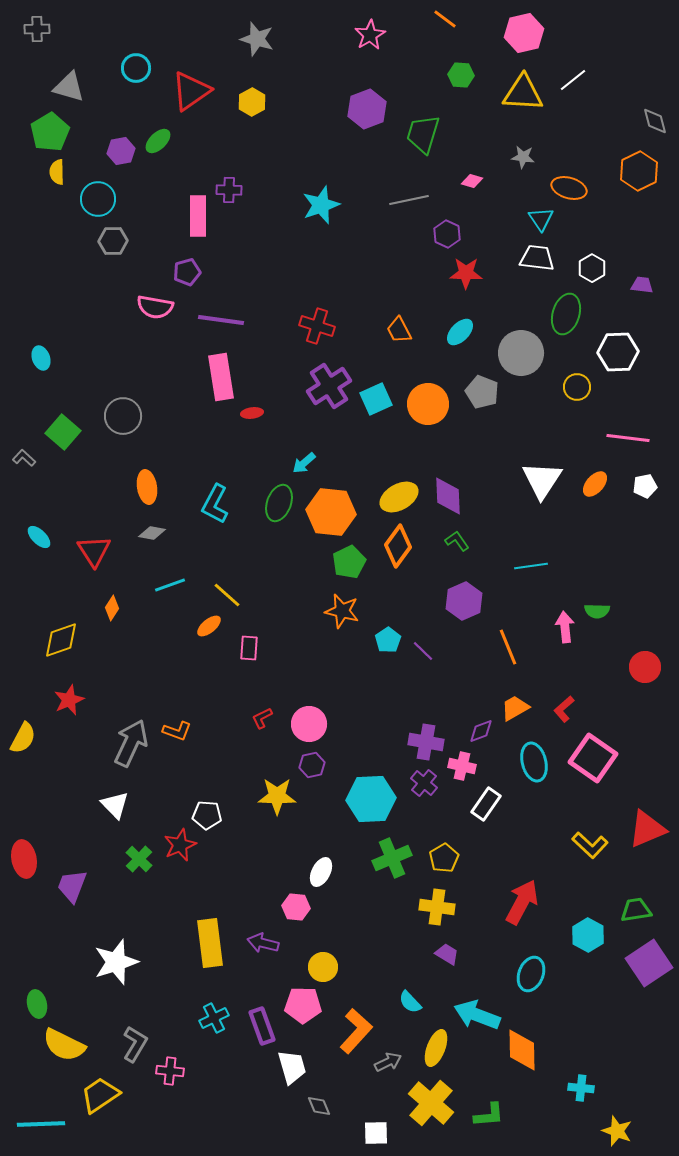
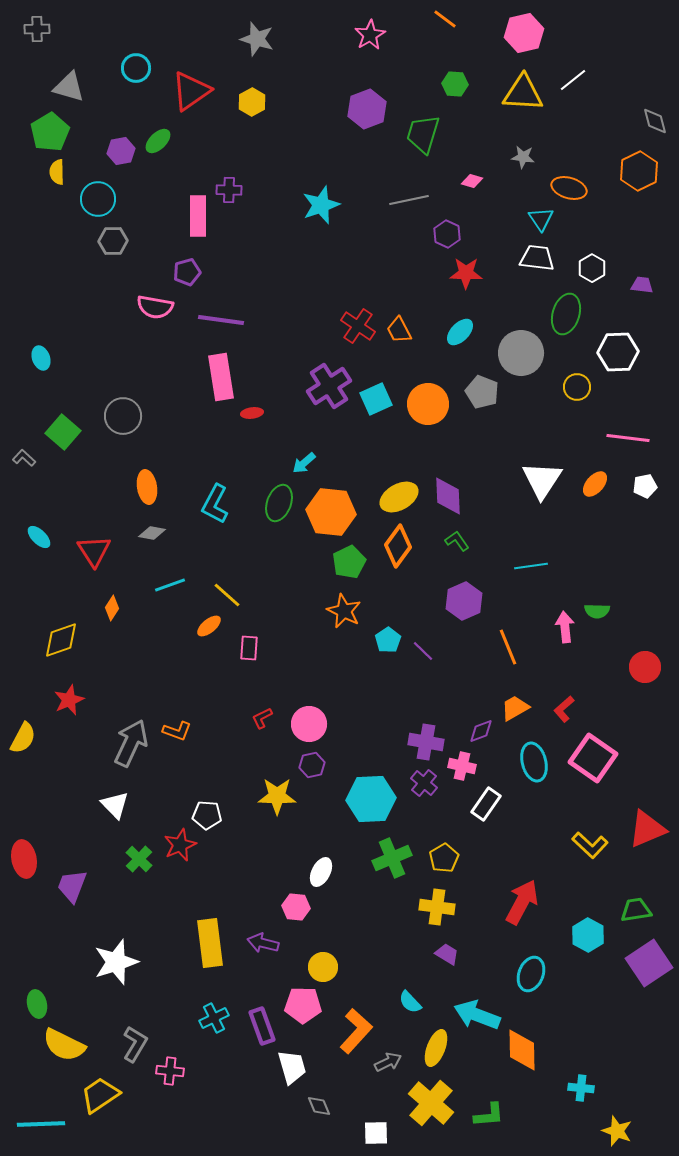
green hexagon at (461, 75): moved 6 px left, 9 px down
red cross at (317, 326): moved 41 px right; rotated 16 degrees clockwise
orange star at (342, 611): moved 2 px right; rotated 12 degrees clockwise
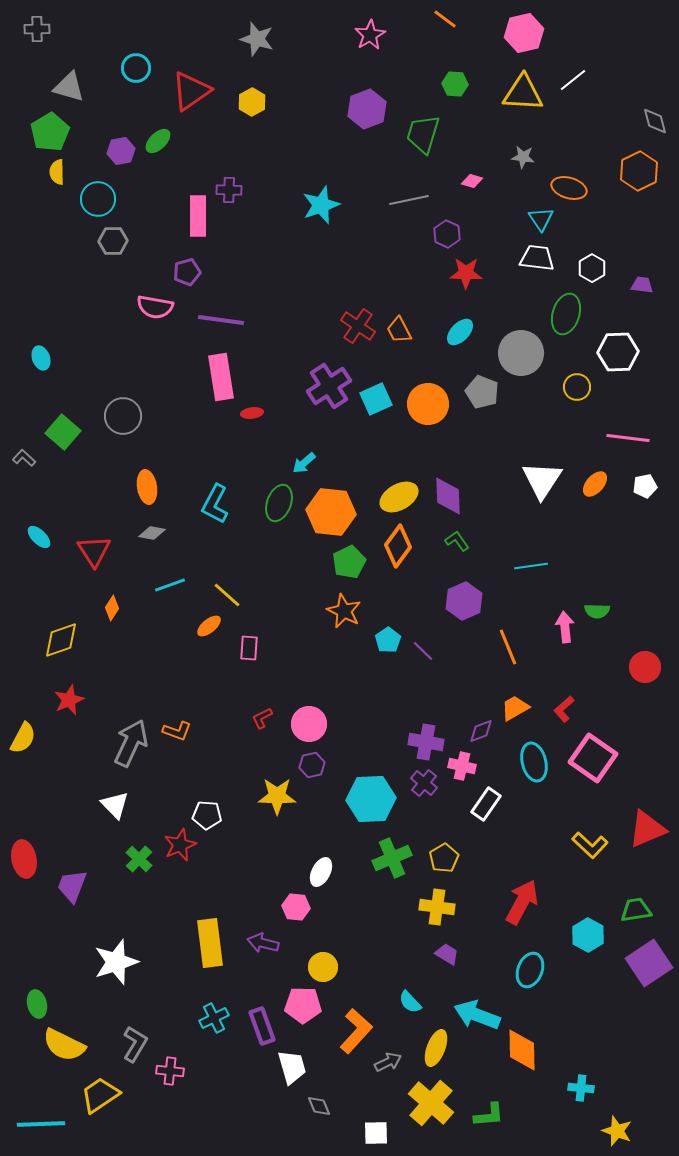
cyan ellipse at (531, 974): moved 1 px left, 4 px up
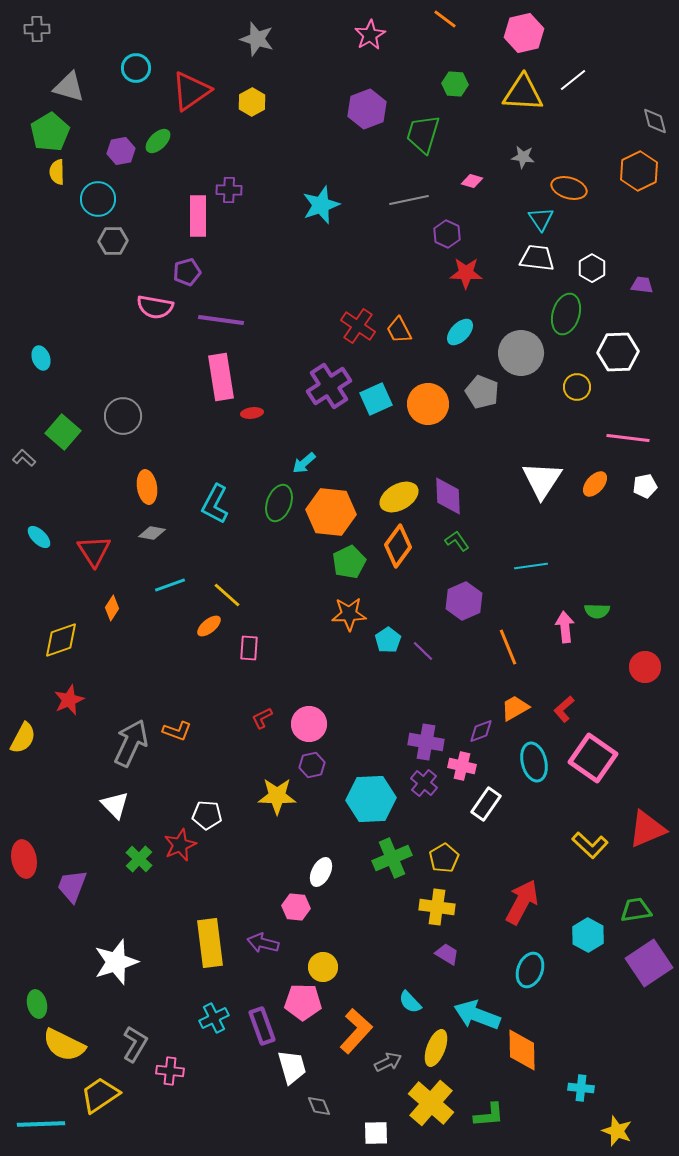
orange star at (344, 611): moved 5 px right, 3 px down; rotated 28 degrees counterclockwise
pink pentagon at (303, 1005): moved 3 px up
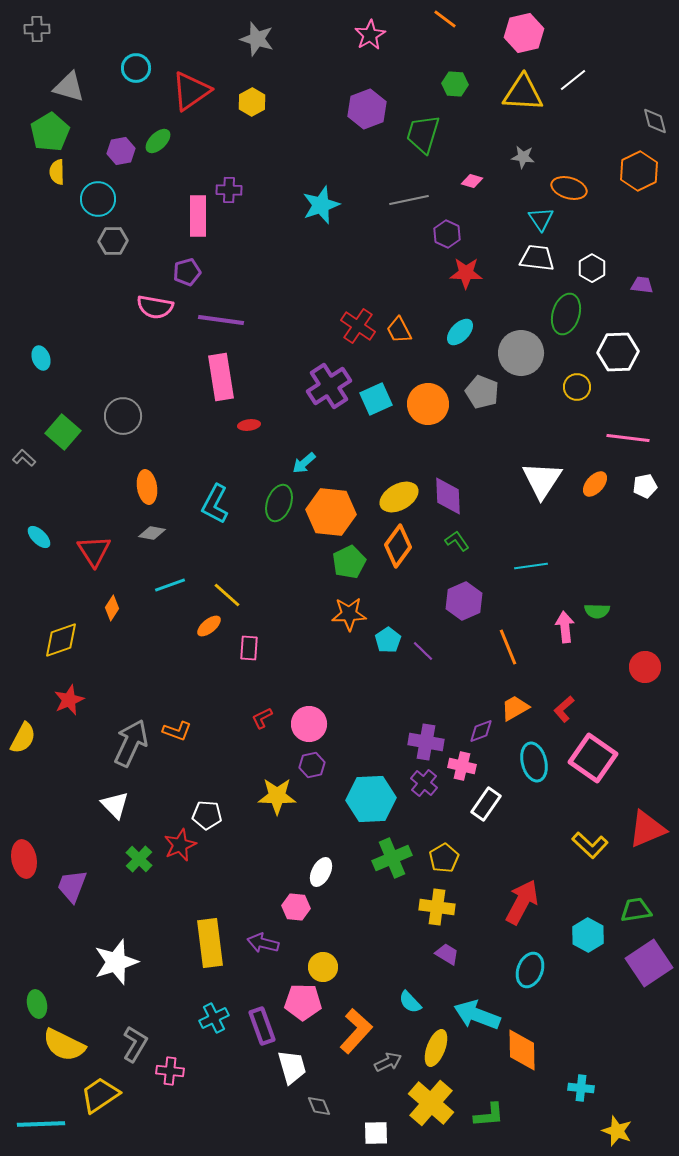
red ellipse at (252, 413): moved 3 px left, 12 px down
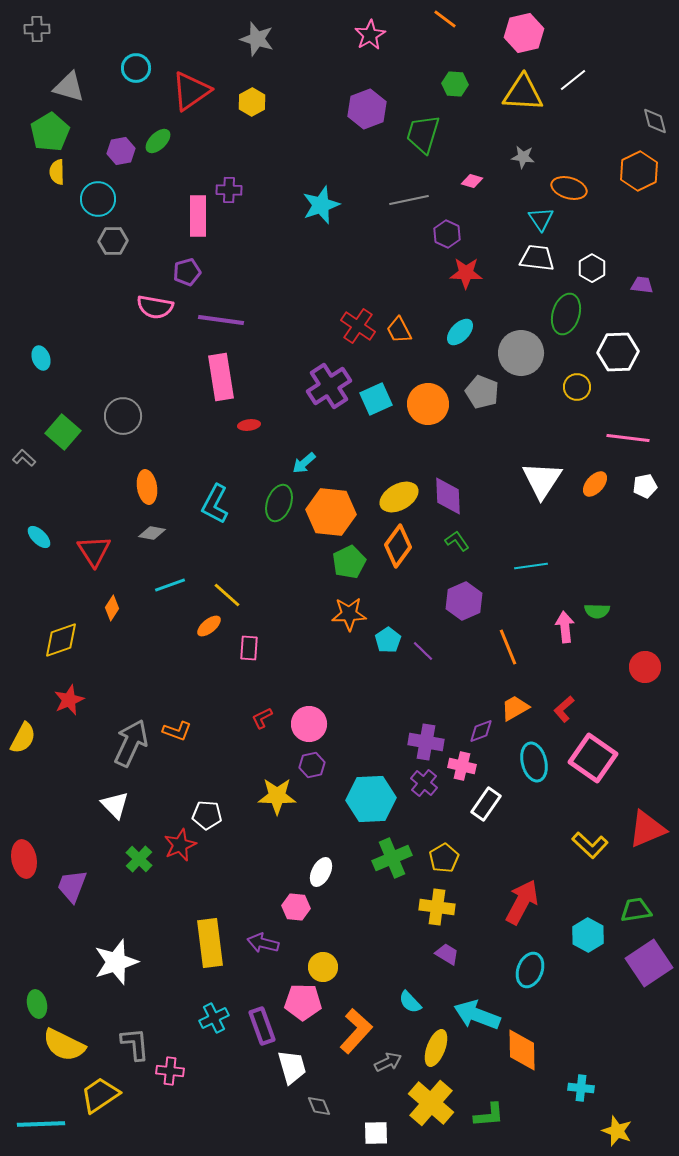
gray L-shape at (135, 1044): rotated 36 degrees counterclockwise
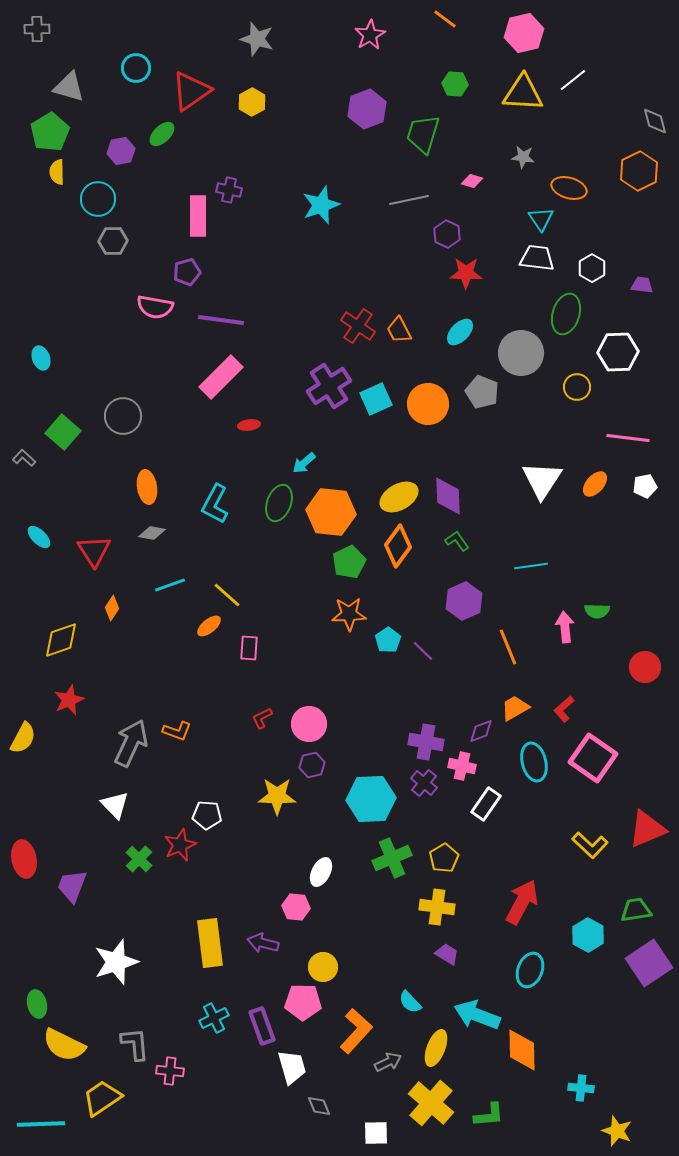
green ellipse at (158, 141): moved 4 px right, 7 px up
purple cross at (229, 190): rotated 10 degrees clockwise
pink rectangle at (221, 377): rotated 54 degrees clockwise
yellow trapezoid at (100, 1095): moved 2 px right, 3 px down
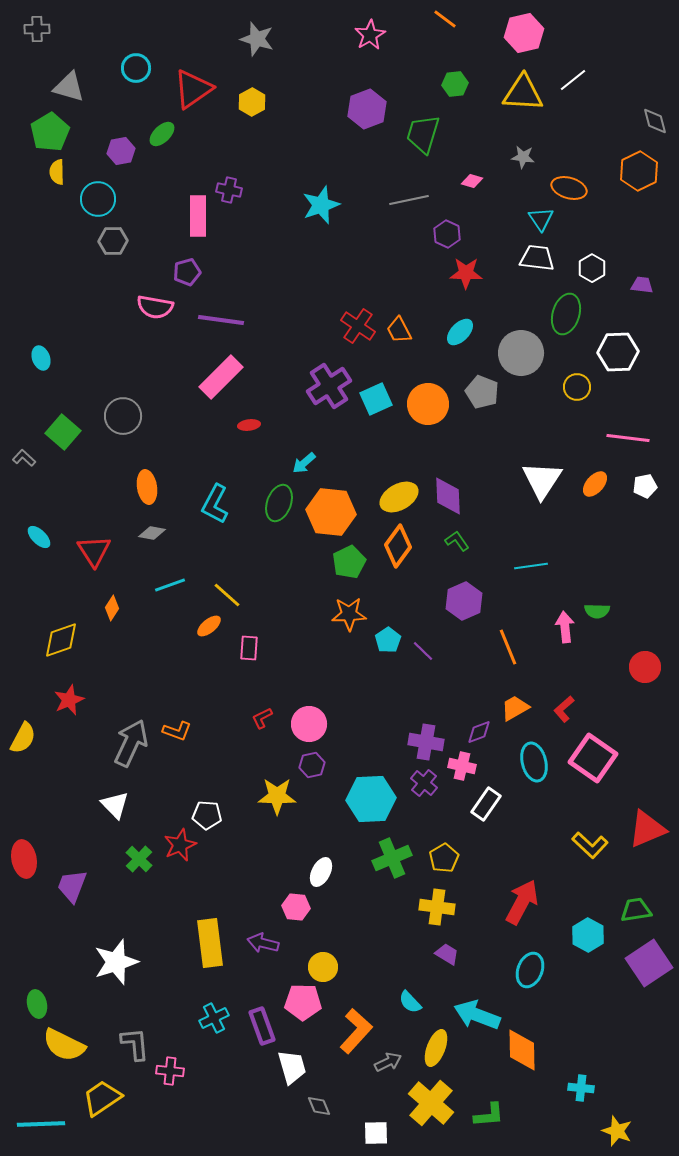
green hexagon at (455, 84): rotated 10 degrees counterclockwise
red triangle at (191, 91): moved 2 px right, 2 px up
purple diamond at (481, 731): moved 2 px left, 1 px down
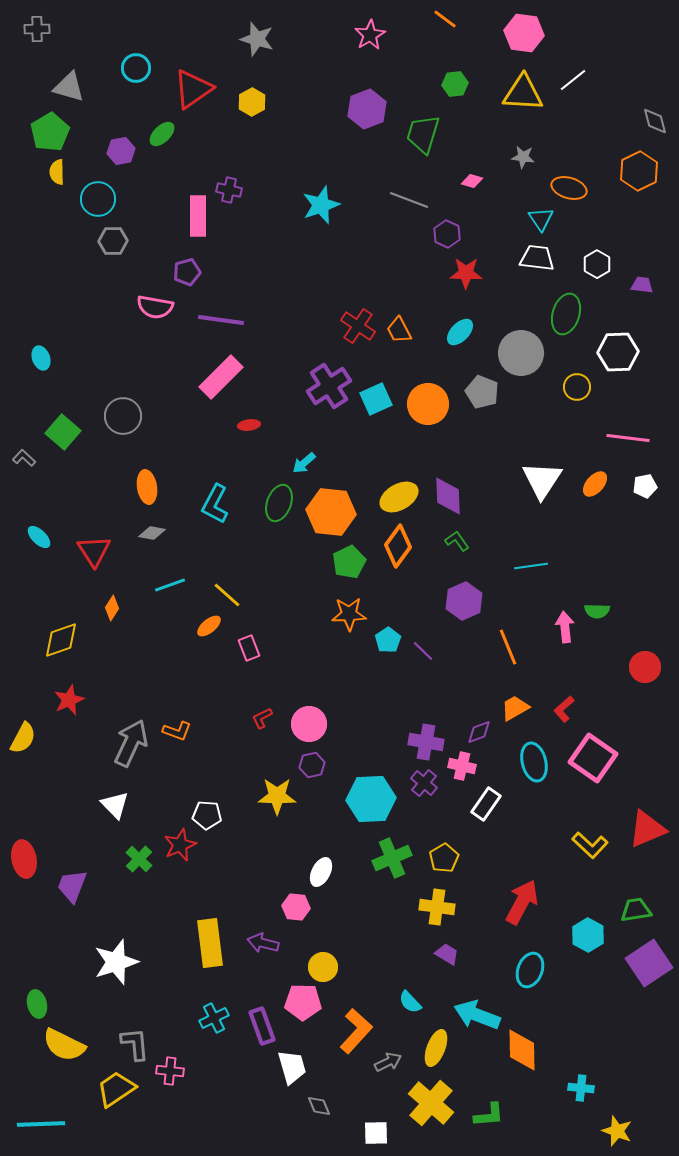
pink hexagon at (524, 33): rotated 21 degrees clockwise
gray line at (409, 200): rotated 33 degrees clockwise
white hexagon at (592, 268): moved 5 px right, 4 px up
pink rectangle at (249, 648): rotated 25 degrees counterclockwise
yellow trapezoid at (102, 1098): moved 14 px right, 9 px up
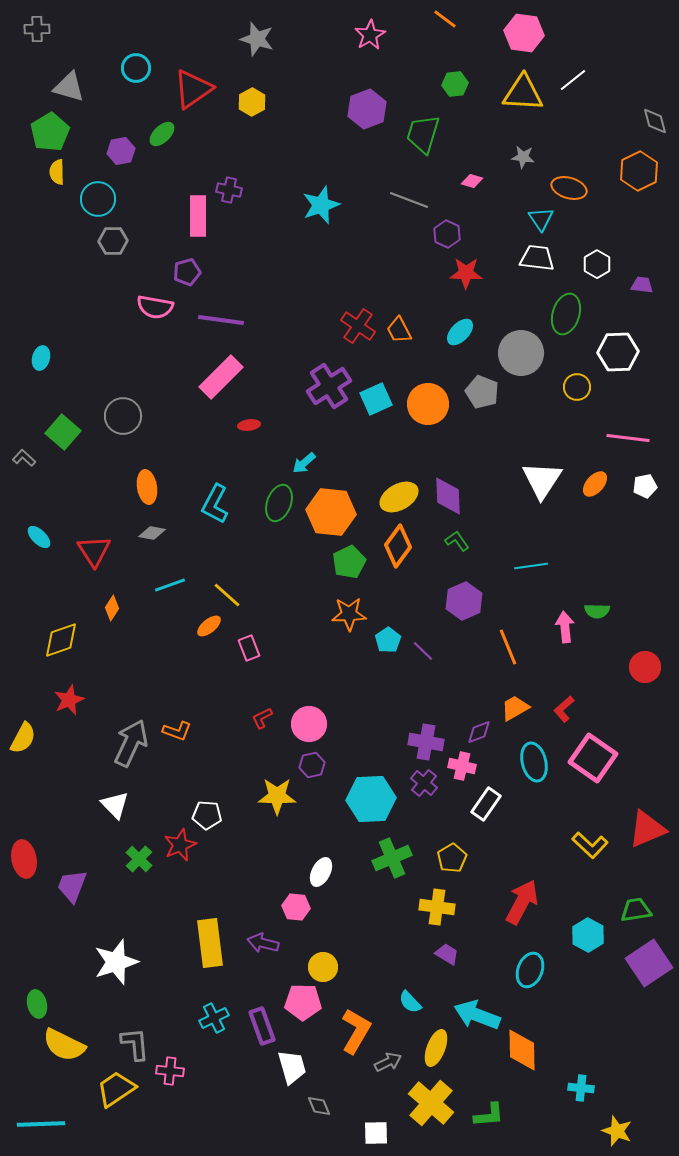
cyan ellipse at (41, 358): rotated 35 degrees clockwise
yellow pentagon at (444, 858): moved 8 px right
orange L-shape at (356, 1031): rotated 12 degrees counterclockwise
